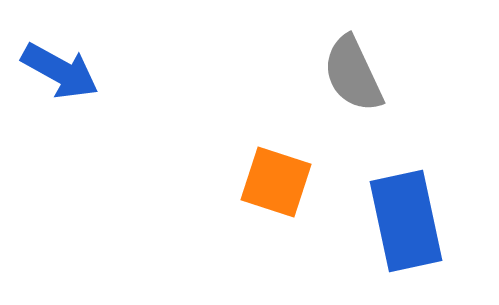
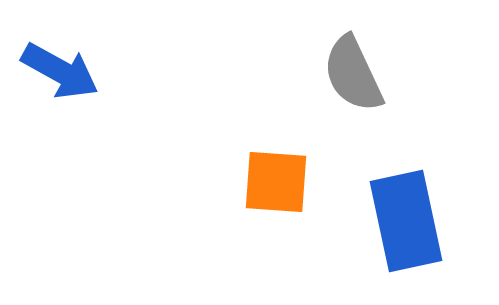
orange square: rotated 14 degrees counterclockwise
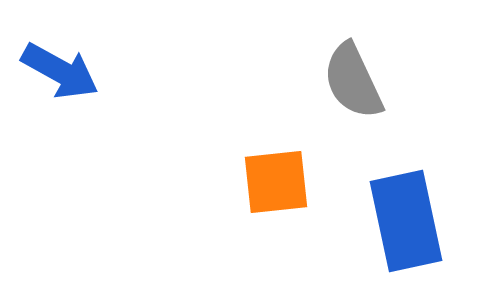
gray semicircle: moved 7 px down
orange square: rotated 10 degrees counterclockwise
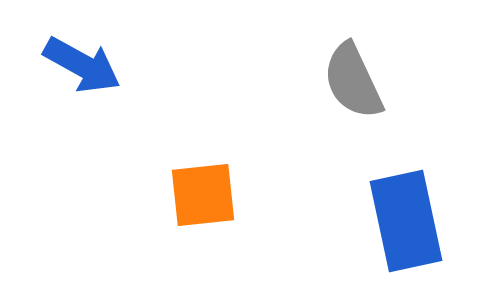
blue arrow: moved 22 px right, 6 px up
orange square: moved 73 px left, 13 px down
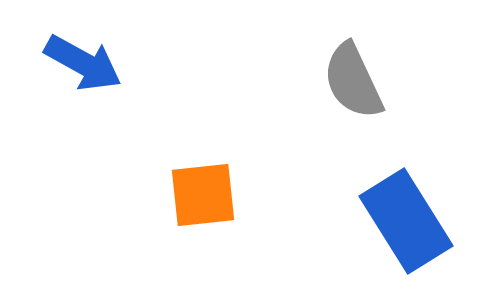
blue arrow: moved 1 px right, 2 px up
blue rectangle: rotated 20 degrees counterclockwise
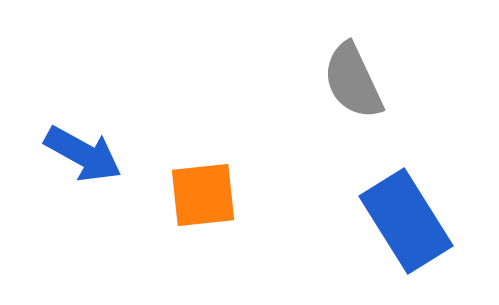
blue arrow: moved 91 px down
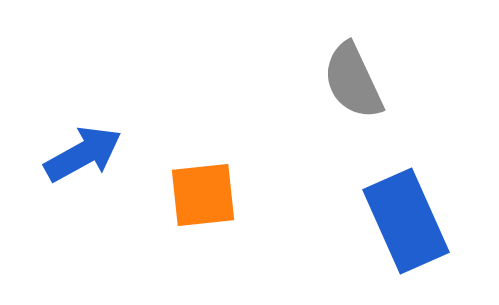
blue arrow: rotated 58 degrees counterclockwise
blue rectangle: rotated 8 degrees clockwise
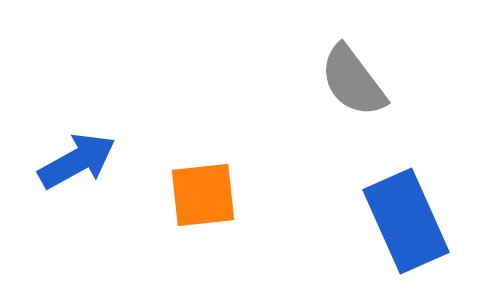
gray semicircle: rotated 12 degrees counterclockwise
blue arrow: moved 6 px left, 7 px down
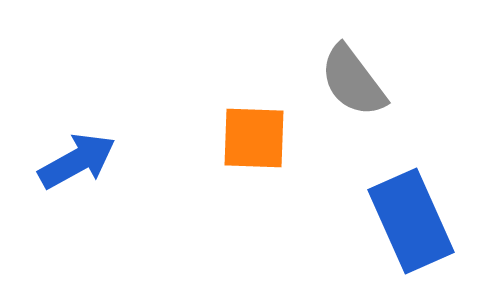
orange square: moved 51 px right, 57 px up; rotated 8 degrees clockwise
blue rectangle: moved 5 px right
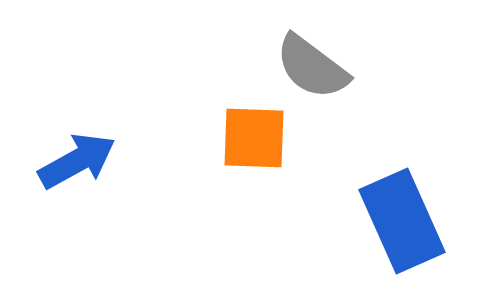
gray semicircle: moved 41 px left, 14 px up; rotated 16 degrees counterclockwise
blue rectangle: moved 9 px left
